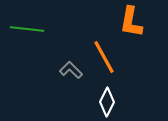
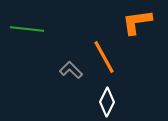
orange L-shape: moved 6 px right; rotated 72 degrees clockwise
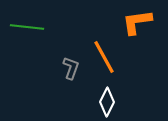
green line: moved 2 px up
gray L-shape: moved 2 px up; rotated 65 degrees clockwise
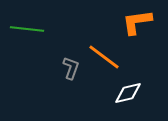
green line: moved 2 px down
orange line: rotated 24 degrees counterclockwise
white diamond: moved 21 px right, 9 px up; rotated 52 degrees clockwise
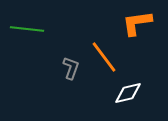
orange L-shape: moved 1 px down
orange line: rotated 16 degrees clockwise
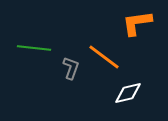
green line: moved 7 px right, 19 px down
orange line: rotated 16 degrees counterclockwise
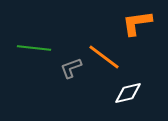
gray L-shape: rotated 130 degrees counterclockwise
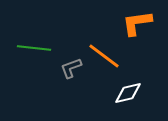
orange line: moved 1 px up
